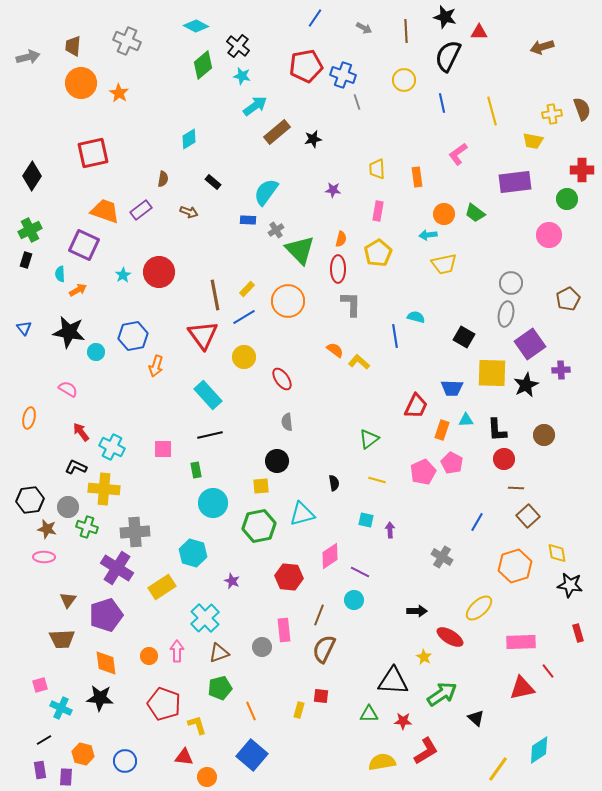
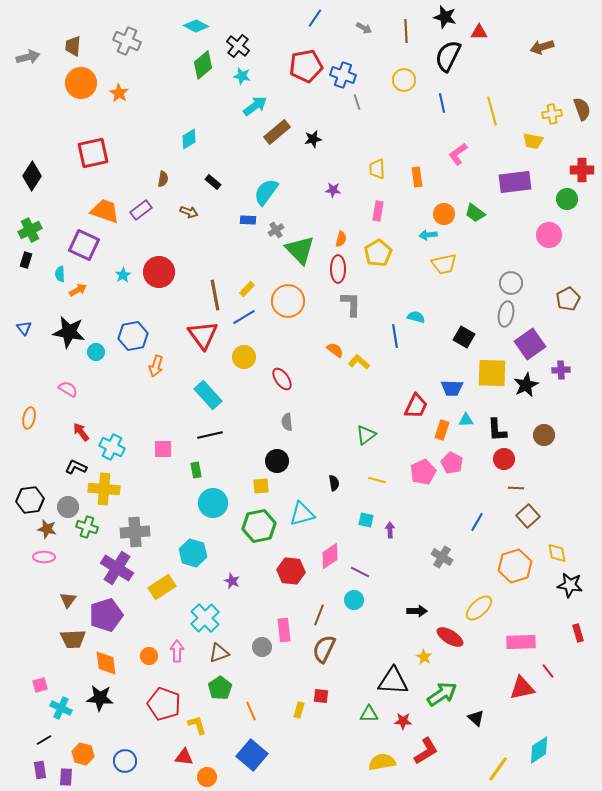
green triangle at (369, 439): moved 3 px left, 4 px up
red hexagon at (289, 577): moved 2 px right, 6 px up
brown trapezoid at (62, 639): moved 11 px right
green pentagon at (220, 688): rotated 20 degrees counterclockwise
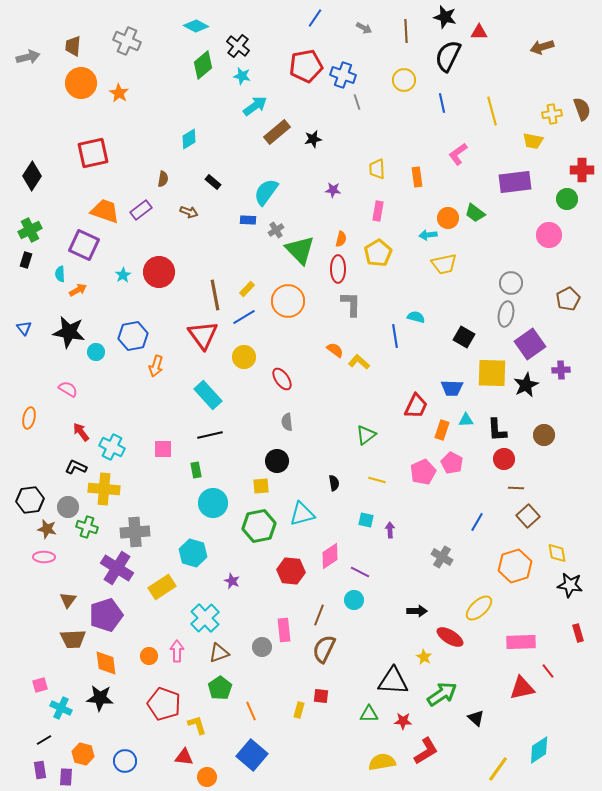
orange circle at (444, 214): moved 4 px right, 4 px down
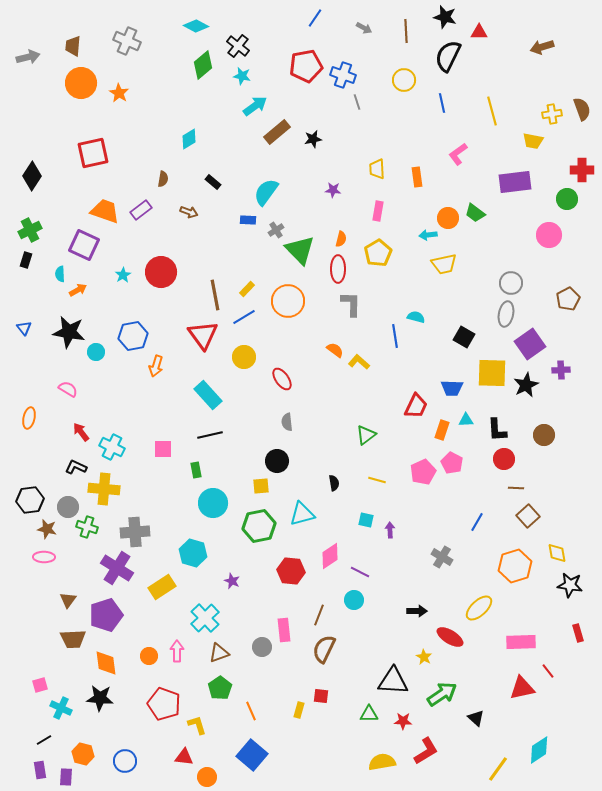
red circle at (159, 272): moved 2 px right
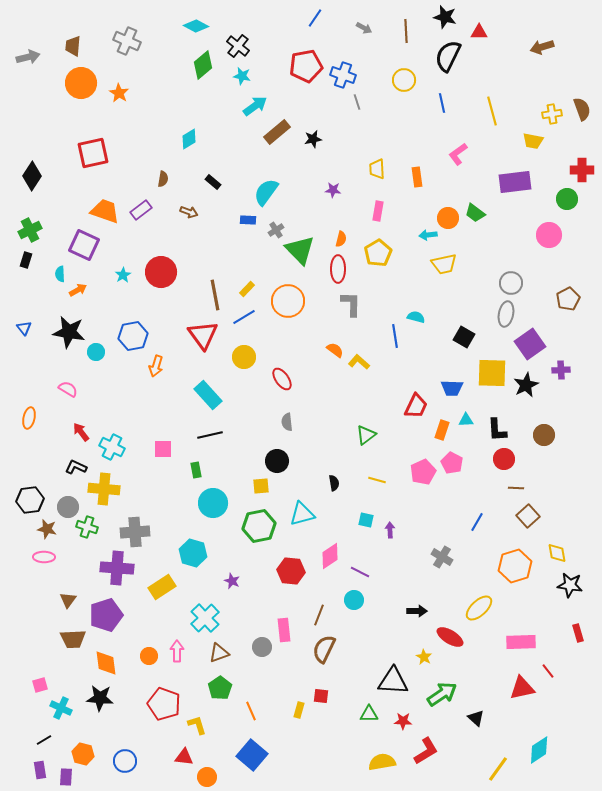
purple cross at (117, 568): rotated 28 degrees counterclockwise
